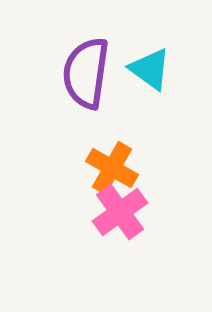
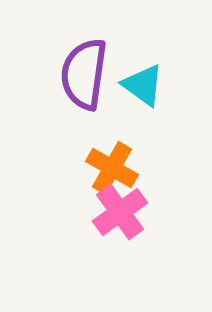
cyan triangle: moved 7 px left, 16 px down
purple semicircle: moved 2 px left, 1 px down
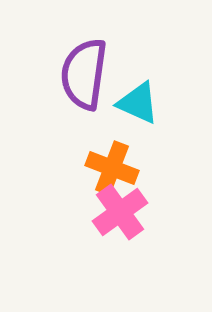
cyan triangle: moved 5 px left, 18 px down; rotated 12 degrees counterclockwise
orange cross: rotated 9 degrees counterclockwise
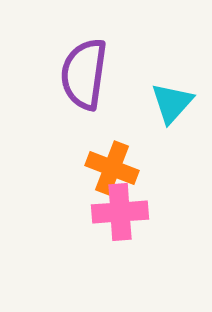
cyan triangle: moved 34 px right; rotated 48 degrees clockwise
pink cross: rotated 32 degrees clockwise
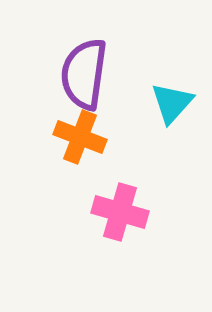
orange cross: moved 32 px left, 31 px up
pink cross: rotated 20 degrees clockwise
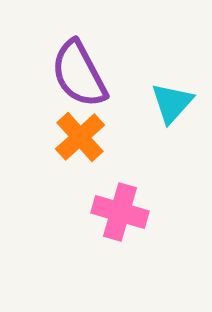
purple semicircle: moved 5 px left; rotated 36 degrees counterclockwise
orange cross: rotated 27 degrees clockwise
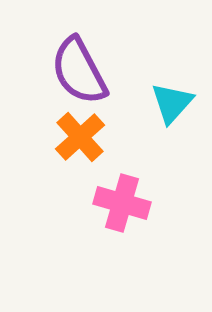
purple semicircle: moved 3 px up
pink cross: moved 2 px right, 9 px up
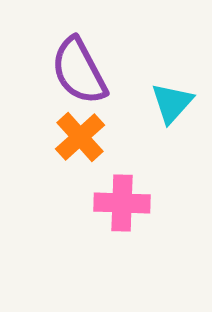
pink cross: rotated 14 degrees counterclockwise
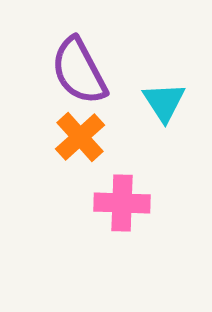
cyan triangle: moved 8 px left, 1 px up; rotated 15 degrees counterclockwise
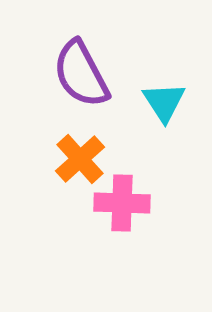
purple semicircle: moved 2 px right, 3 px down
orange cross: moved 22 px down
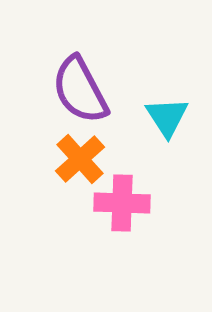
purple semicircle: moved 1 px left, 16 px down
cyan triangle: moved 3 px right, 15 px down
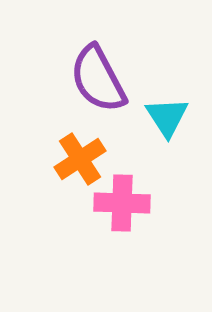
purple semicircle: moved 18 px right, 11 px up
orange cross: rotated 9 degrees clockwise
